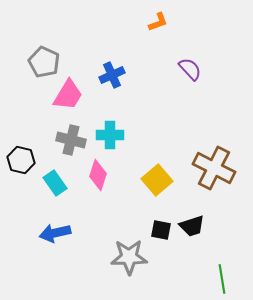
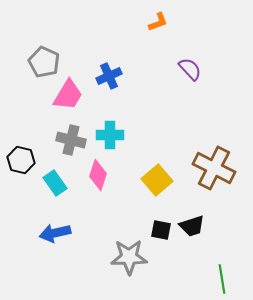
blue cross: moved 3 px left, 1 px down
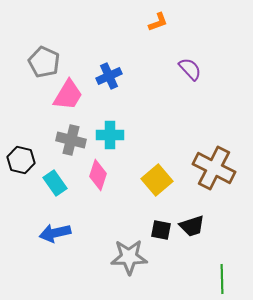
green line: rotated 8 degrees clockwise
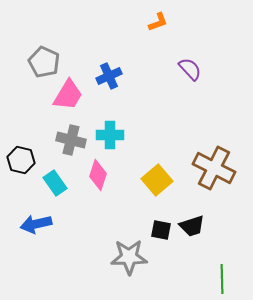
blue arrow: moved 19 px left, 9 px up
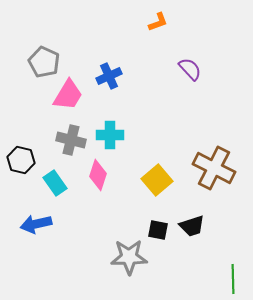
black square: moved 3 px left
green line: moved 11 px right
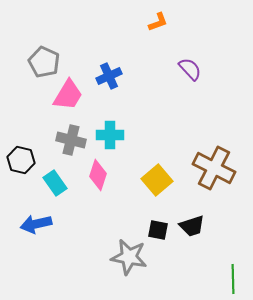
gray star: rotated 12 degrees clockwise
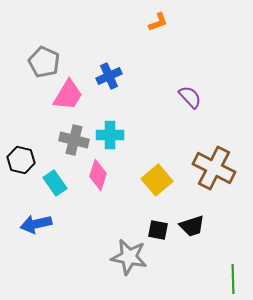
purple semicircle: moved 28 px down
gray cross: moved 3 px right
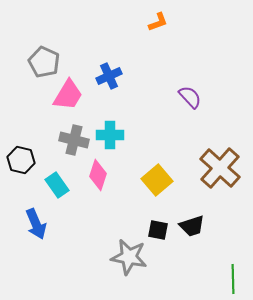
brown cross: moved 6 px right; rotated 15 degrees clockwise
cyan rectangle: moved 2 px right, 2 px down
blue arrow: rotated 100 degrees counterclockwise
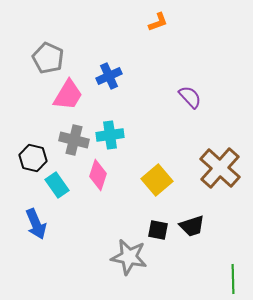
gray pentagon: moved 4 px right, 4 px up
cyan cross: rotated 8 degrees counterclockwise
black hexagon: moved 12 px right, 2 px up
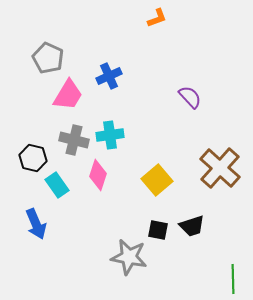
orange L-shape: moved 1 px left, 4 px up
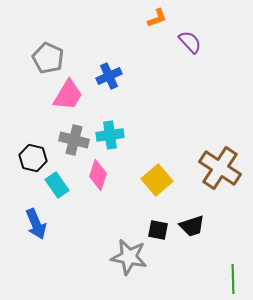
purple semicircle: moved 55 px up
brown cross: rotated 9 degrees counterclockwise
